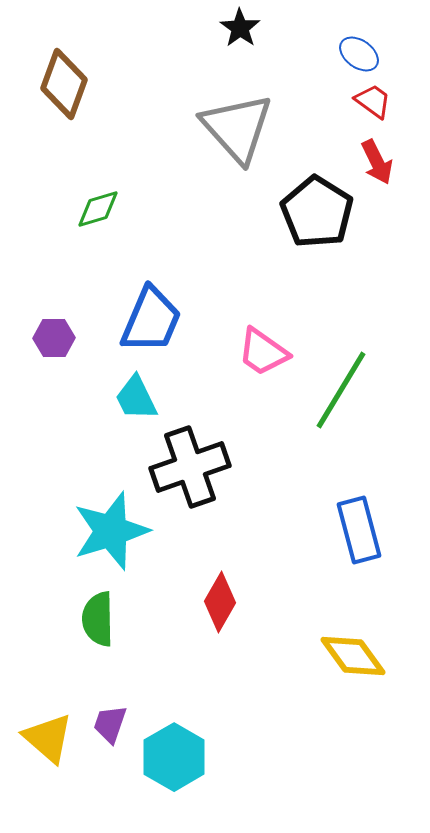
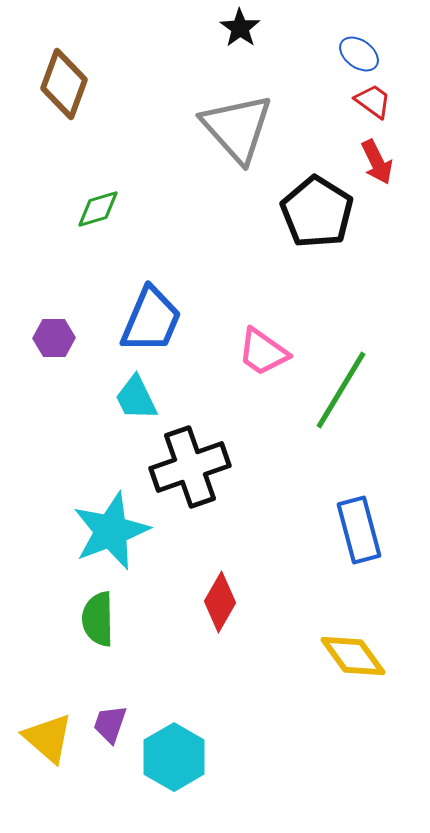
cyan star: rotated 4 degrees counterclockwise
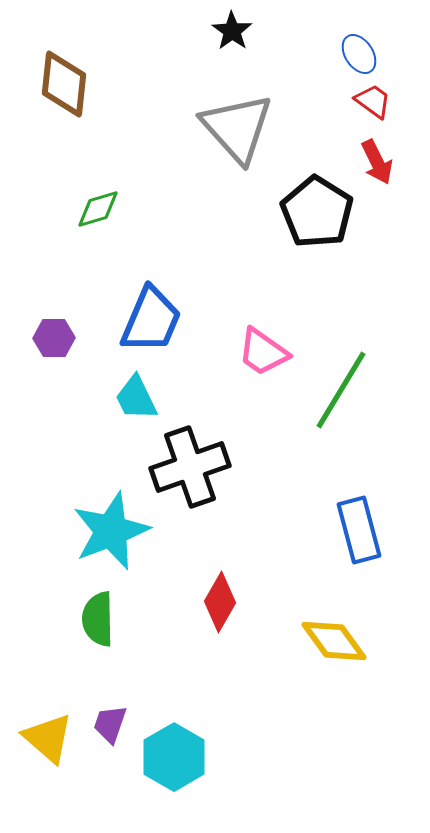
black star: moved 8 px left, 3 px down
blue ellipse: rotated 21 degrees clockwise
brown diamond: rotated 14 degrees counterclockwise
yellow diamond: moved 19 px left, 15 px up
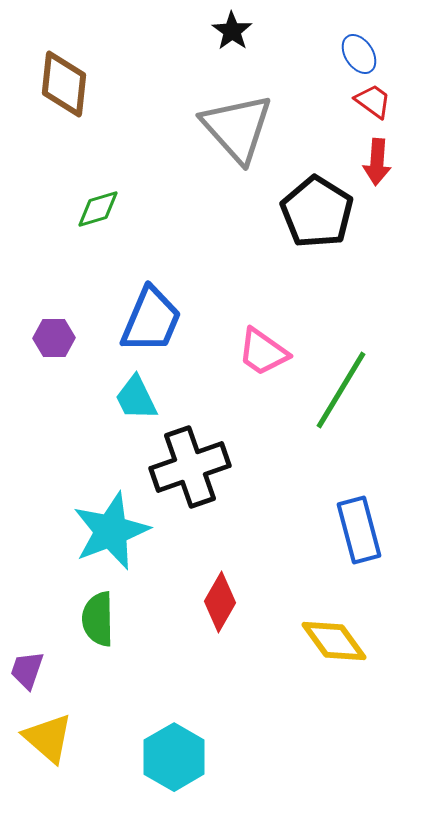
red arrow: rotated 30 degrees clockwise
purple trapezoid: moved 83 px left, 54 px up
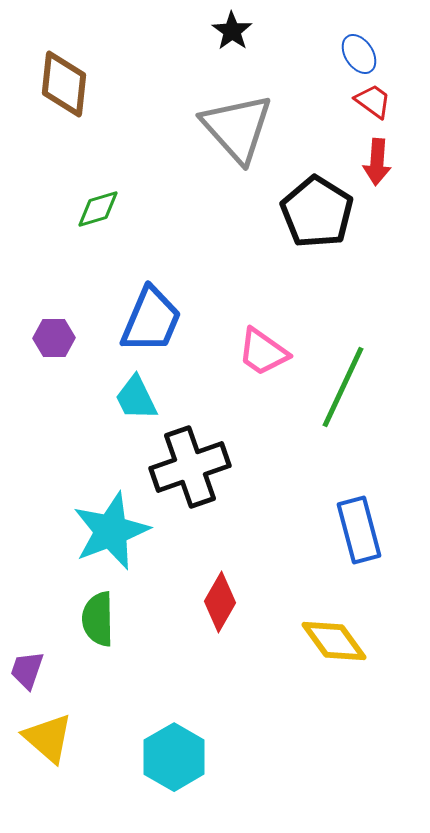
green line: moved 2 px right, 3 px up; rotated 6 degrees counterclockwise
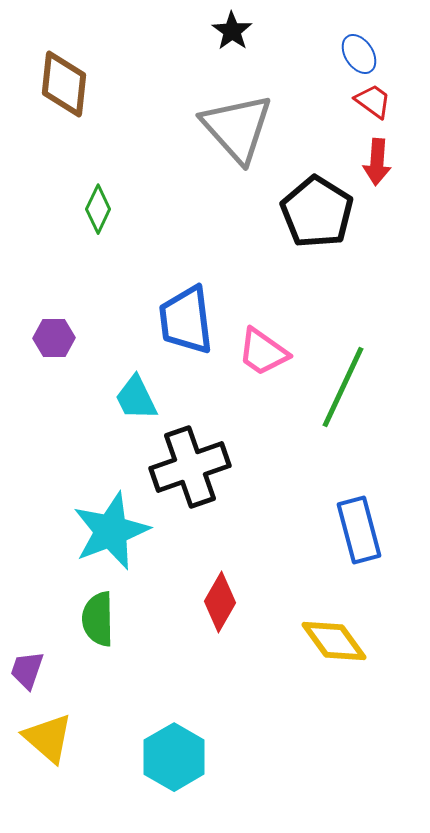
green diamond: rotated 48 degrees counterclockwise
blue trapezoid: moved 35 px right; rotated 150 degrees clockwise
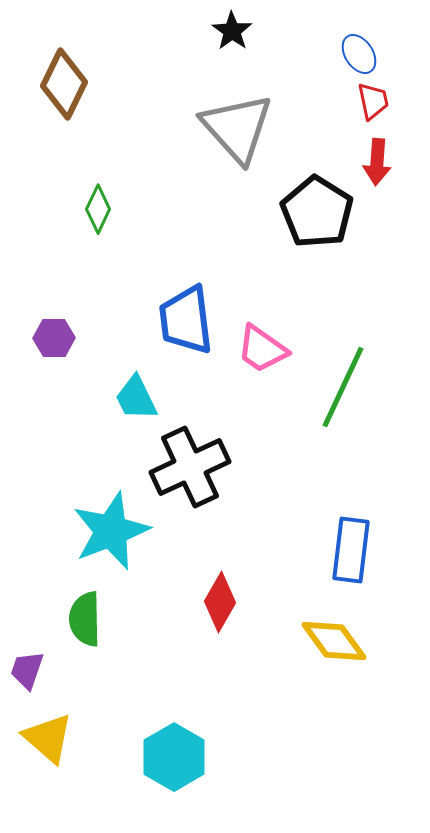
brown diamond: rotated 20 degrees clockwise
red trapezoid: rotated 42 degrees clockwise
pink trapezoid: moved 1 px left, 3 px up
black cross: rotated 6 degrees counterclockwise
blue rectangle: moved 8 px left, 20 px down; rotated 22 degrees clockwise
green semicircle: moved 13 px left
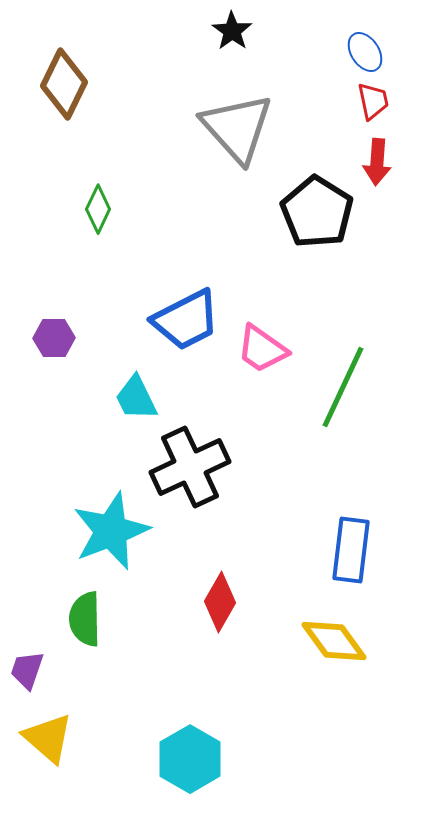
blue ellipse: moved 6 px right, 2 px up
blue trapezoid: rotated 110 degrees counterclockwise
cyan hexagon: moved 16 px right, 2 px down
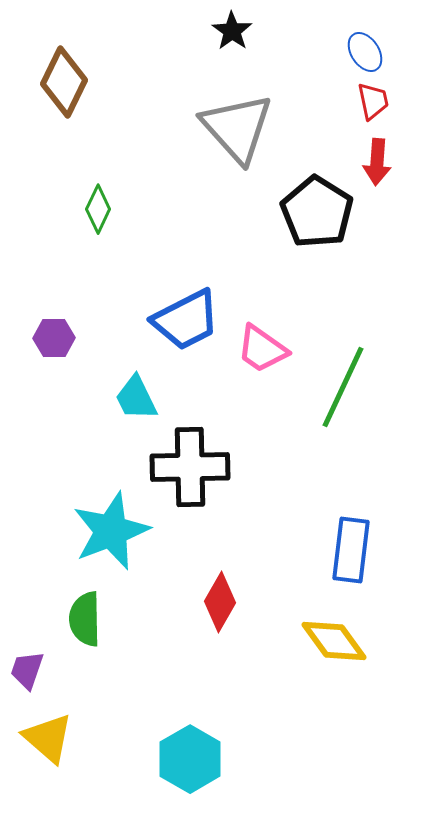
brown diamond: moved 2 px up
black cross: rotated 24 degrees clockwise
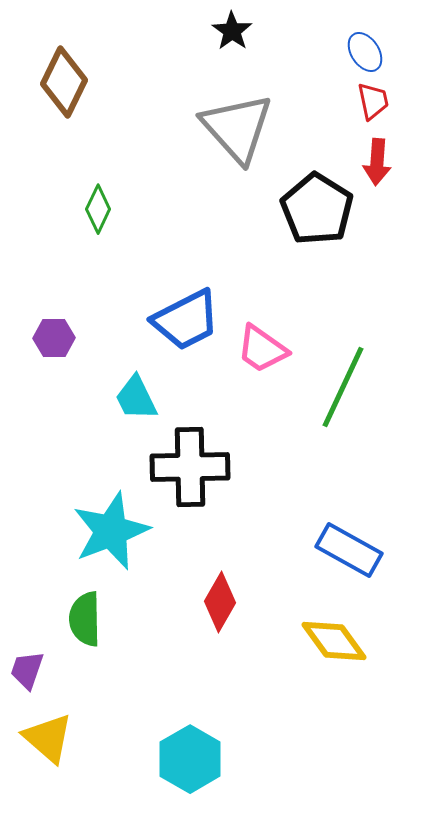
black pentagon: moved 3 px up
blue rectangle: moved 2 px left; rotated 68 degrees counterclockwise
